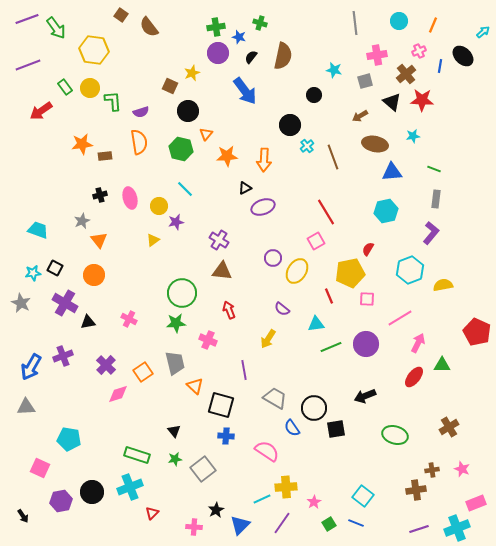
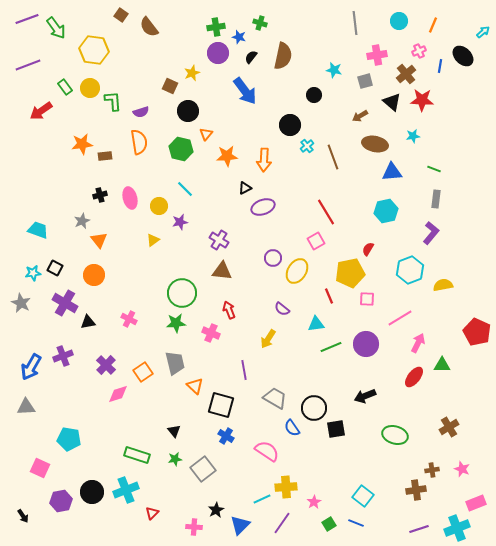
purple star at (176, 222): moved 4 px right
pink cross at (208, 340): moved 3 px right, 7 px up
blue cross at (226, 436): rotated 28 degrees clockwise
cyan cross at (130, 487): moved 4 px left, 3 px down
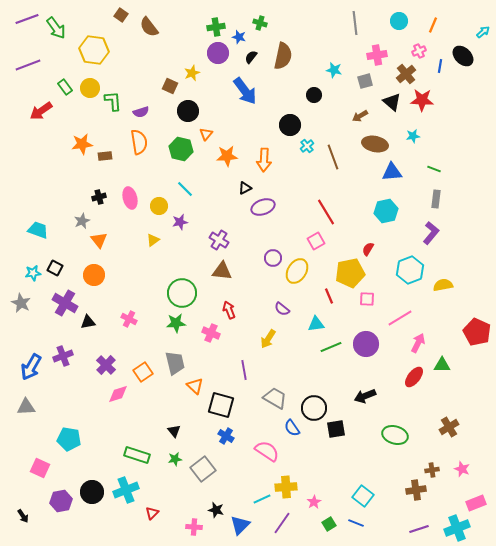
black cross at (100, 195): moved 1 px left, 2 px down
black star at (216, 510): rotated 28 degrees counterclockwise
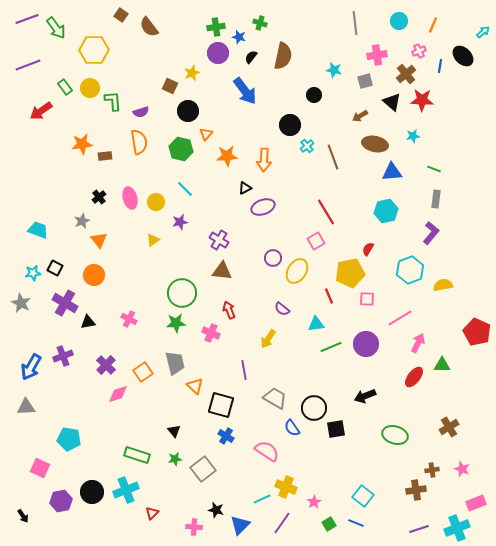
yellow hexagon at (94, 50): rotated 8 degrees counterclockwise
black cross at (99, 197): rotated 24 degrees counterclockwise
yellow circle at (159, 206): moved 3 px left, 4 px up
yellow cross at (286, 487): rotated 25 degrees clockwise
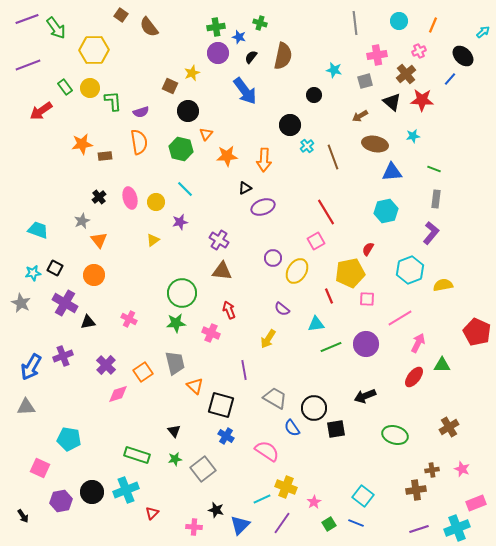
blue line at (440, 66): moved 10 px right, 13 px down; rotated 32 degrees clockwise
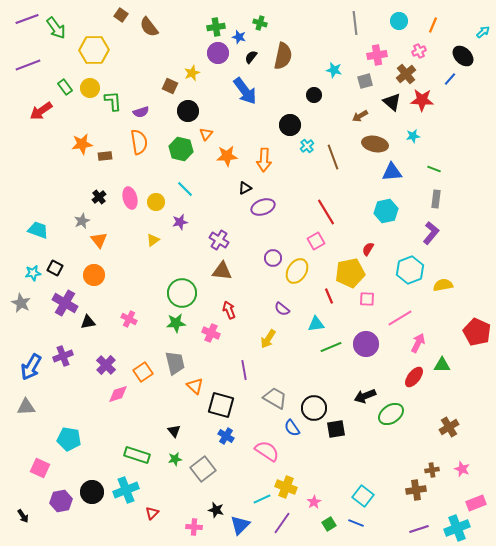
green ellipse at (395, 435): moved 4 px left, 21 px up; rotated 50 degrees counterclockwise
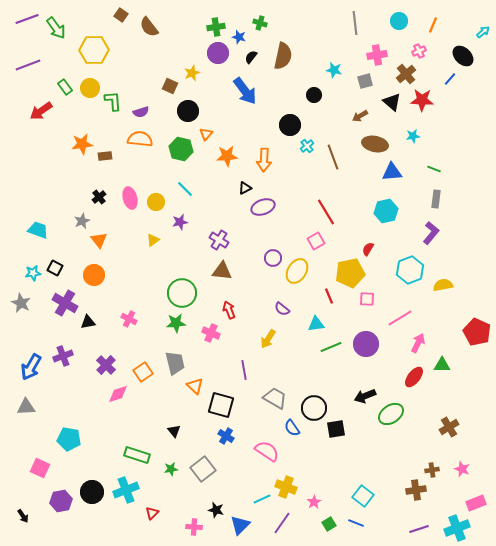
orange semicircle at (139, 142): moved 1 px right, 3 px up; rotated 75 degrees counterclockwise
green star at (175, 459): moved 4 px left, 10 px down
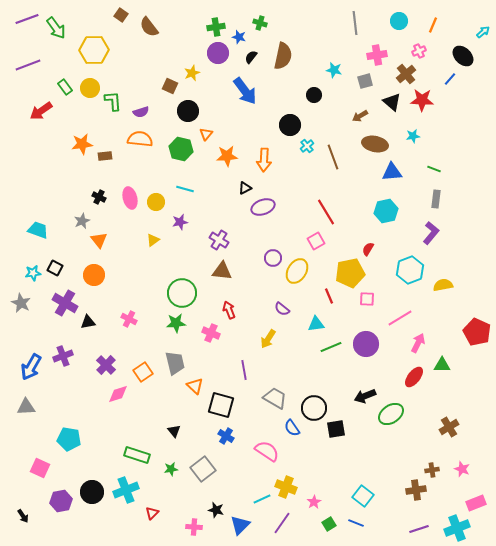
cyan line at (185, 189): rotated 30 degrees counterclockwise
black cross at (99, 197): rotated 24 degrees counterclockwise
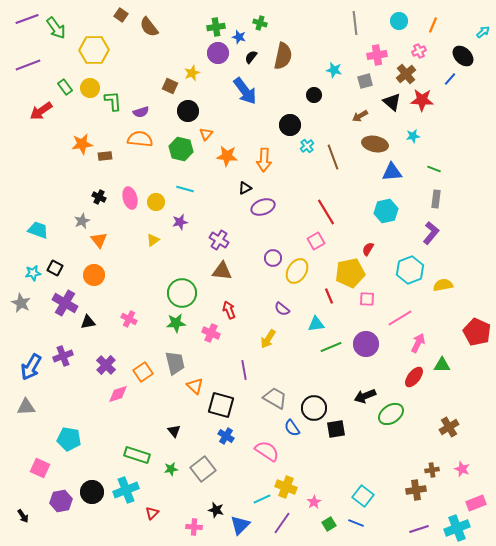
orange star at (227, 156): rotated 10 degrees clockwise
